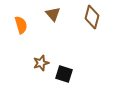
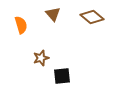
brown diamond: rotated 65 degrees counterclockwise
brown star: moved 5 px up
black square: moved 2 px left, 2 px down; rotated 24 degrees counterclockwise
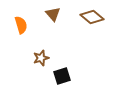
black square: rotated 12 degrees counterclockwise
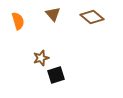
orange semicircle: moved 3 px left, 4 px up
black square: moved 6 px left, 1 px up
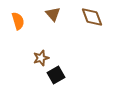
brown diamond: rotated 30 degrees clockwise
black square: rotated 12 degrees counterclockwise
